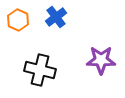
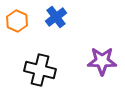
orange hexagon: moved 1 px left, 1 px down
purple star: moved 1 px right, 1 px down
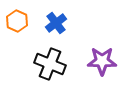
blue cross: moved 6 px down
black cross: moved 10 px right, 6 px up; rotated 8 degrees clockwise
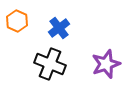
blue cross: moved 3 px right, 5 px down
purple star: moved 4 px right, 3 px down; rotated 20 degrees counterclockwise
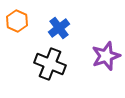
purple star: moved 8 px up
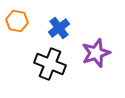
orange hexagon: rotated 15 degrees counterclockwise
purple star: moved 10 px left, 3 px up
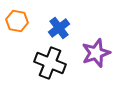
black cross: moved 1 px up
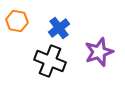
purple star: moved 3 px right, 1 px up
black cross: moved 2 px up
